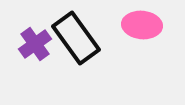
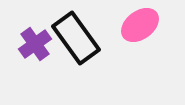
pink ellipse: moved 2 px left; rotated 42 degrees counterclockwise
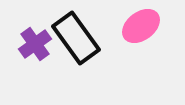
pink ellipse: moved 1 px right, 1 px down
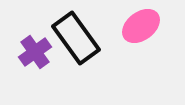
purple cross: moved 8 px down
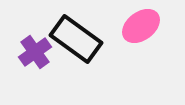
black rectangle: moved 1 px down; rotated 18 degrees counterclockwise
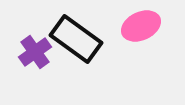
pink ellipse: rotated 12 degrees clockwise
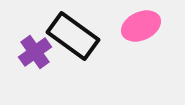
black rectangle: moved 3 px left, 3 px up
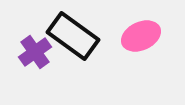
pink ellipse: moved 10 px down
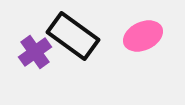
pink ellipse: moved 2 px right
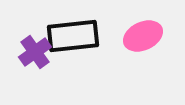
black rectangle: rotated 42 degrees counterclockwise
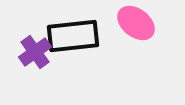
pink ellipse: moved 7 px left, 13 px up; rotated 63 degrees clockwise
